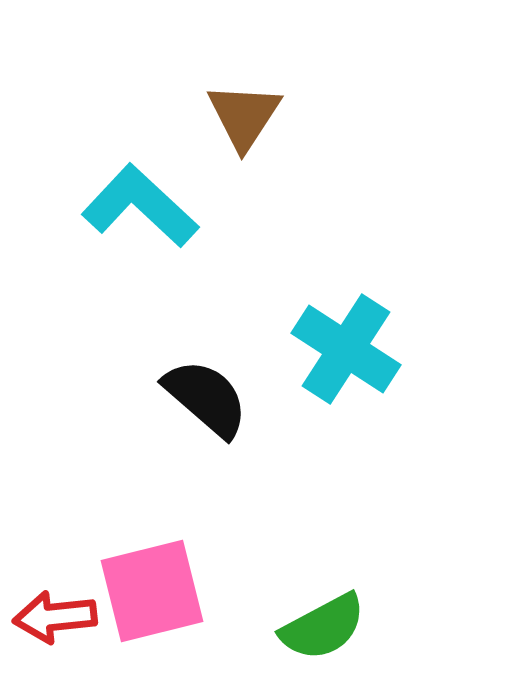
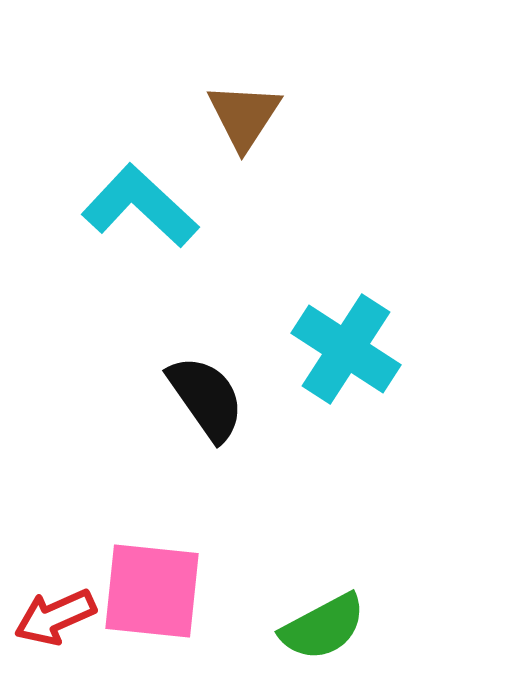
black semicircle: rotated 14 degrees clockwise
pink square: rotated 20 degrees clockwise
red arrow: rotated 18 degrees counterclockwise
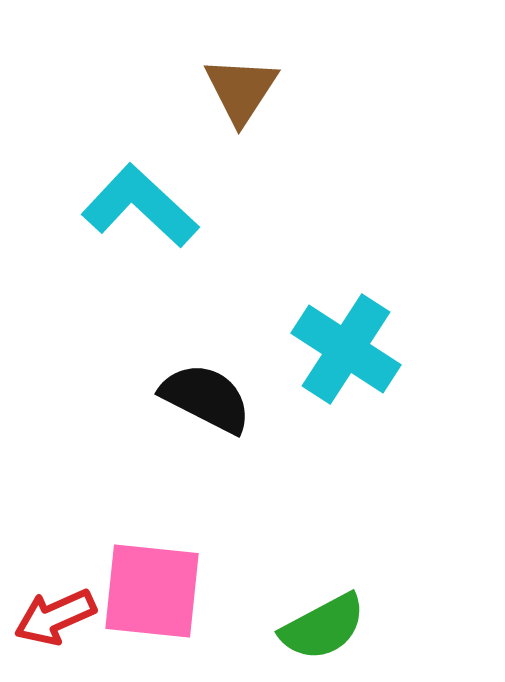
brown triangle: moved 3 px left, 26 px up
black semicircle: rotated 28 degrees counterclockwise
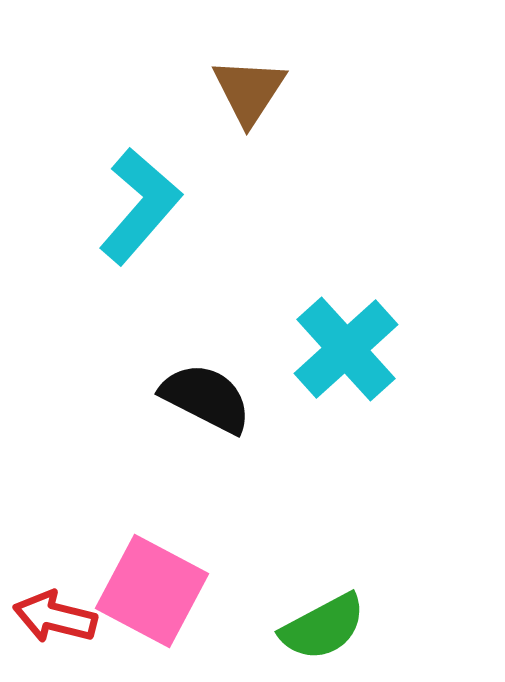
brown triangle: moved 8 px right, 1 px down
cyan L-shape: rotated 88 degrees clockwise
cyan cross: rotated 15 degrees clockwise
pink square: rotated 22 degrees clockwise
red arrow: rotated 38 degrees clockwise
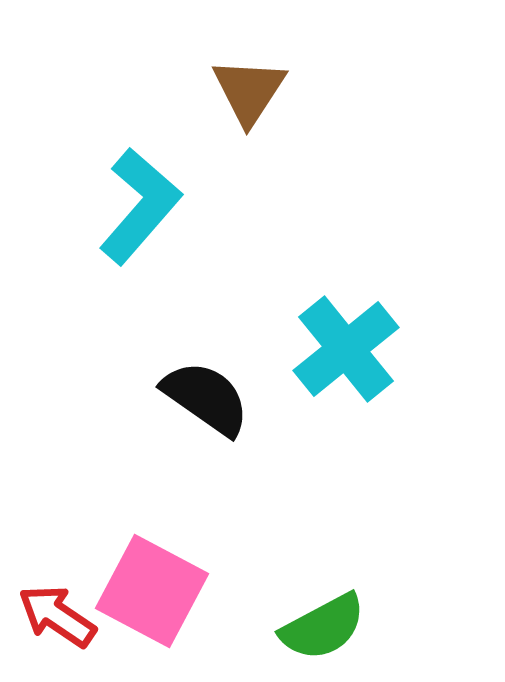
cyan cross: rotated 3 degrees clockwise
black semicircle: rotated 8 degrees clockwise
red arrow: moved 2 px right, 1 px up; rotated 20 degrees clockwise
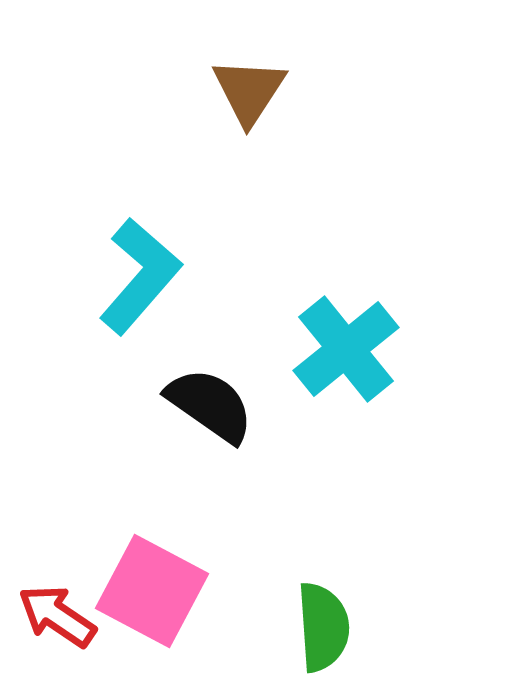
cyan L-shape: moved 70 px down
black semicircle: moved 4 px right, 7 px down
green semicircle: rotated 66 degrees counterclockwise
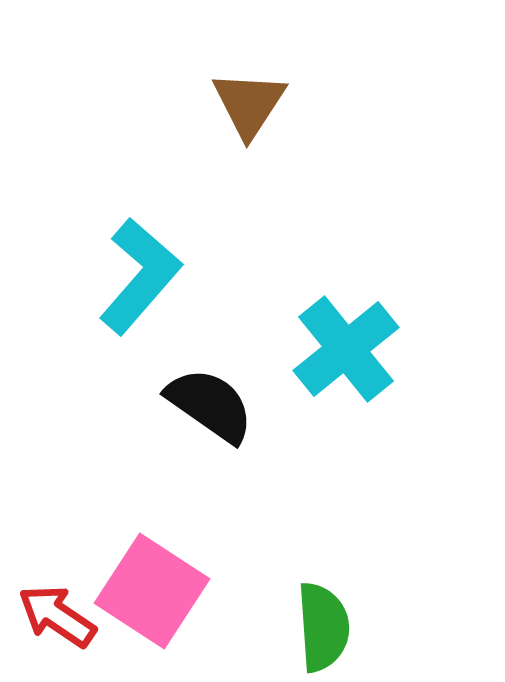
brown triangle: moved 13 px down
pink square: rotated 5 degrees clockwise
